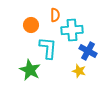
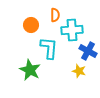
cyan L-shape: moved 1 px right
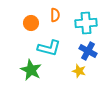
orange circle: moved 2 px up
cyan cross: moved 14 px right, 7 px up
cyan L-shape: rotated 100 degrees clockwise
green star: moved 1 px right
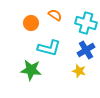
orange semicircle: rotated 56 degrees counterclockwise
cyan cross: rotated 20 degrees clockwise
blue cross: moved 2 px left, 1 px up; rotated 30 degrees clockwise
green star: rotated 20 degrees counterclockwise
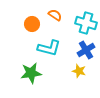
orange circle: moved 1 px right, 1 px down
green star: moved 3 px down; rotated 15 degrees counterclockwise
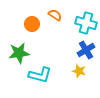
cyan L-shape: moved 9 px left, 27 px down
green star: moved 12 px left, 20 px up
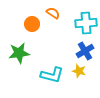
orange semicircle: moved 2 px left, 2 px up
cyan cross: rotated 20 degrees counterclockwise
blue cross: moved 1 px left, 1 px down
cyan L-shape: moved 12 px right
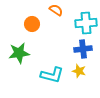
orange semicircle: moved 3 px right, 3 px up
blue cross: moved 2 px left, 2 px up; rotated 24 degrees clockwise
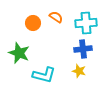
orange semicircle: moved 7 px down
orange circle: moved 1 px right, 1 px up
green star: rotated 30 degrees clockwise
cyan L-shape: moved 8 px left
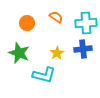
orange circle: moved 6 px left
yellow star: moved 22 px left, 18 px up; rotated 24 degrees clockwise
